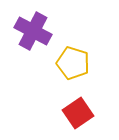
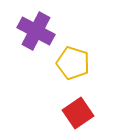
purple cross: moved 3 px right
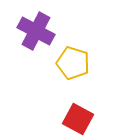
red square: moved 6 px down; rotated 28 degrees counterclockwise
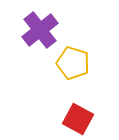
purple cross: moved 4 px right, 1 px up; rotated 24 degrees clockwise
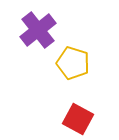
purple cross: moved 2 px left
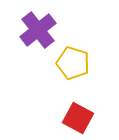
red square: moved 1 px up
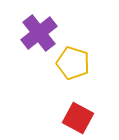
purple cross: moved 1 px right, 3 px down
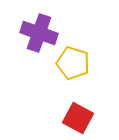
purple cross: rotated 33 degrees counterclockwise
